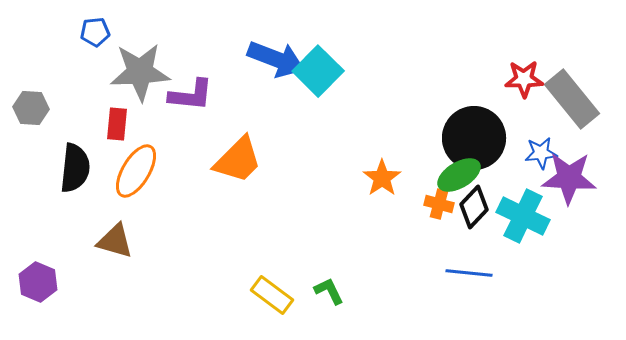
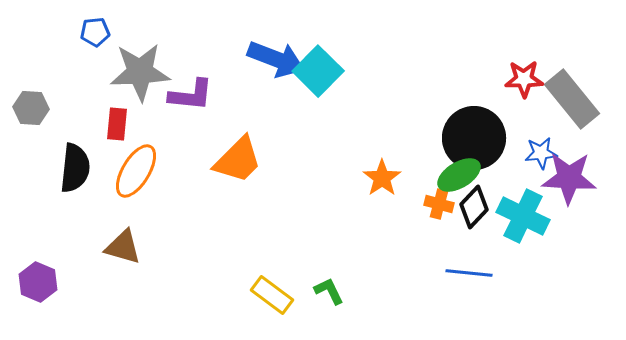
brown triangle: moved 8 px right, 6 px down
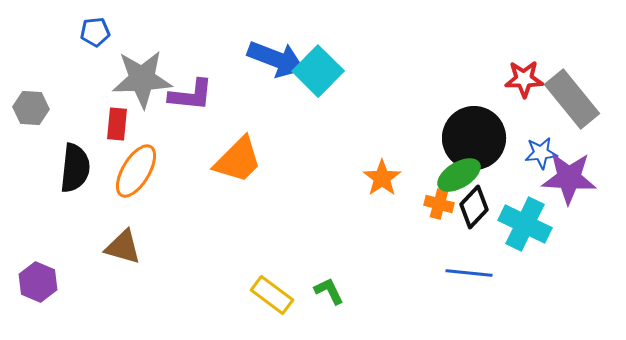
gray star: moved 2 px right, 7 px down
cyan cross: moved 2 px right, 8 px down
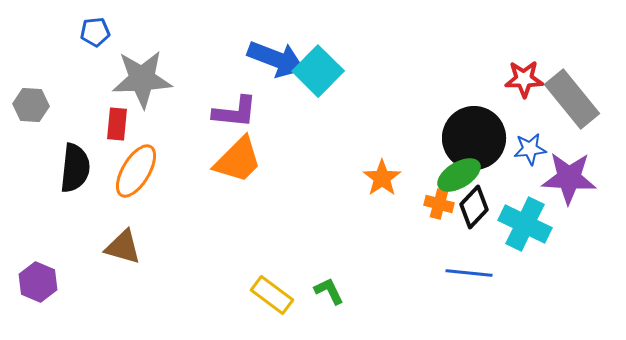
purple L-shape: moved 44 px right, 17 px down
gray hexagon: moved 3 px up
blue star: moved 11 px left, 4 px up
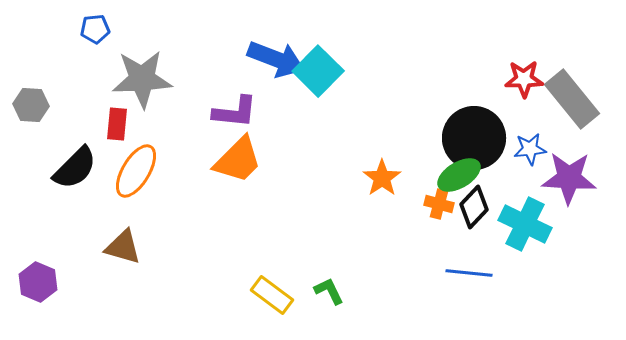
blue pentagon: moved 3 px up
black semicircle: rotated 39 degrees clockwise
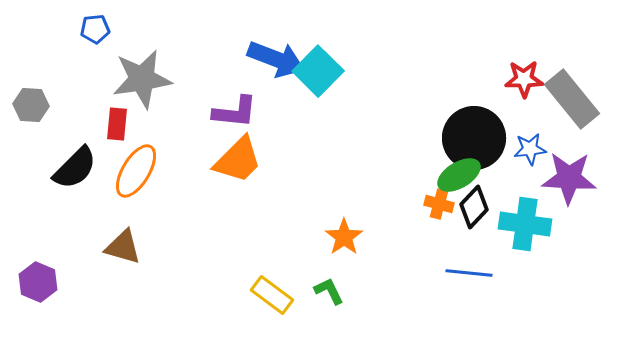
gray star: rotated 6 degrees counterclockwise
orange star: moved 38 px left, 59 px down
cyan cross: rotated 18 degrees counterclockwise
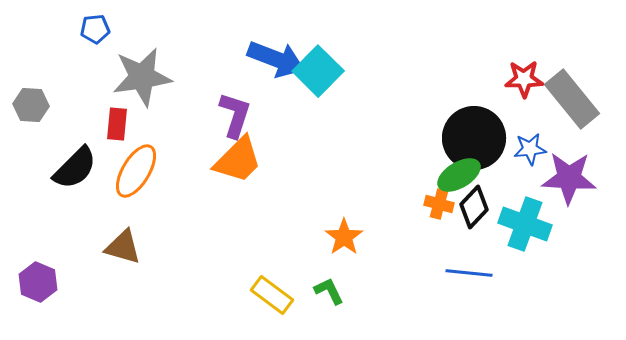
gray star: moved 2 px up
purple L-shape: moved 3 px down; rotated 78 degrees counterclockwise
cyan cross: rotated 12 degrees clockwise
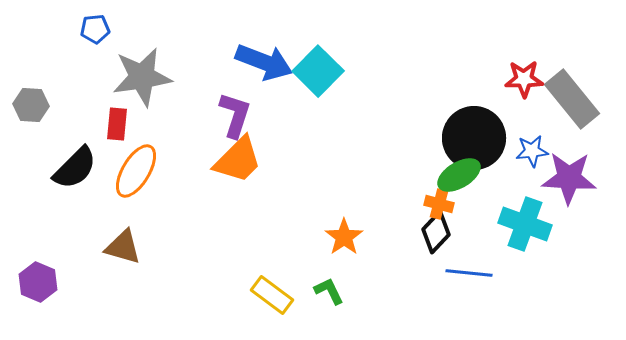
blue arrow: moved 12 px left, 3 px down
blue star: moved 2 px right, 2 px down
black diamond: moved 38 px left, 25 px down
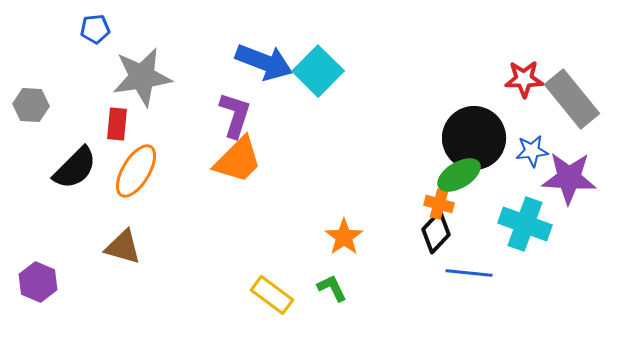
green L-shape: moved 3 px right, 3 px up
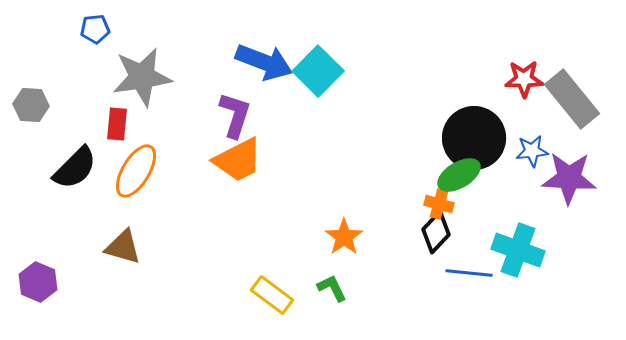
orange trapezoid: rotated 18 degrees clockwise
cyan cross: moved 7 px left, 26 px down
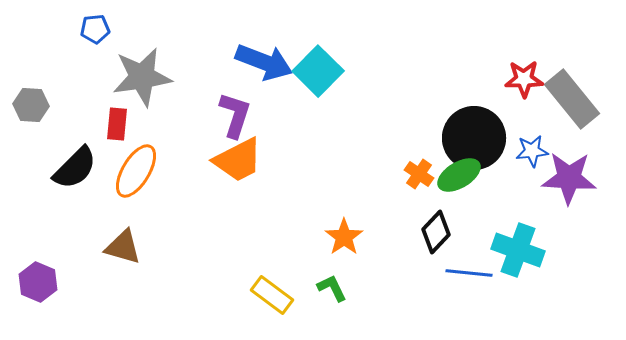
orange cross: moved 20 px left, 30 px up; rotated 20 degrees clockwise
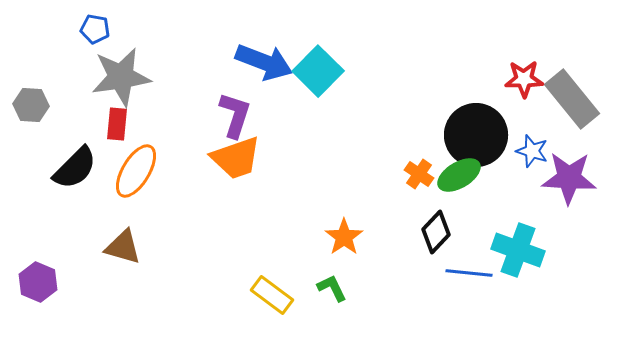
blue pentagon: rotated 16 degrees clockwise
gray star: moved 21 px left
black circle: moved 2 px right, 3 px up
blue star: rotated 24 degrees clockwise
orange trapezoid: moved 2 px left, 2 px up; rotated 8 degrees clockwise
